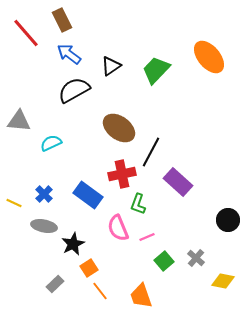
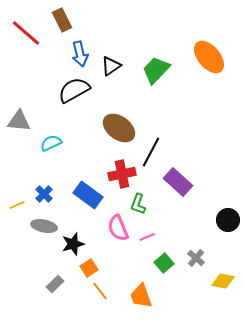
red line: rotated 8 degrees counterclockwise
blue arrow: moved 11 px right; rotated 140 degrees counterclockwise
yellow line: moved 3 px right, 2 px down; rotated 49 degrees counterclockwise
black star: rotated 10 degrees clockwise
green square: moved 2 px down
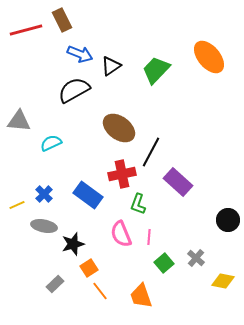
red line: moved 3 px up; rotated 56 degrees counterclockwise
blue arrow: rotated 55 degrees counterclockwise
pink semicircle: moved 3 px right, 6 px down
pink line: moved 2 px right; rotated 63 degrees counterclockwise
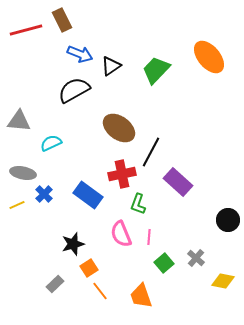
gray ellipse: moved 21 px left, 53 px up
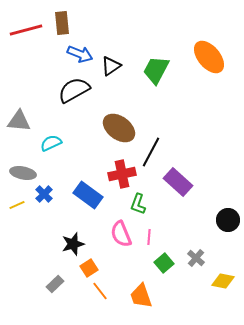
brown rectangle: moved 3 px down; rotated 20 degrees clockwise
green trapezoid: rotated 16 degrees counterclockwise
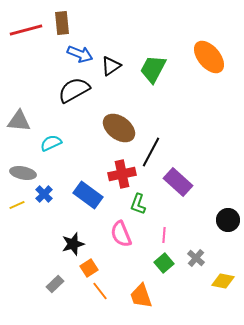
green trapezoid: moved 3 px left, 1 px up
pink line: moved 15 px right, 2 px up
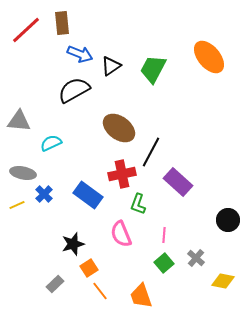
red line: rotated 28 degrees counterclockwise
